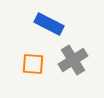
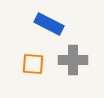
gray cross: rotated 32 degrees clockwise
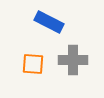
blue rectangle: moved 2 px up
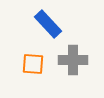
blue rectangle: moved 1 px left, 2 px down; rotated 20 degrees clockwise
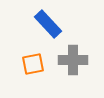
orange square: rotated 15 degrees counterclockwise
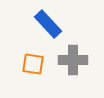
orange square: rotated 20 degrees clockwise
